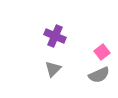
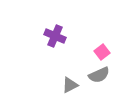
gray triangle: moved 17 px right, 16 px down; rotated 18 degrees clockwise
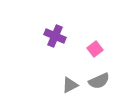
pink square: moved 7 px left, 3 px up
gray semicircle: moved 6 px down
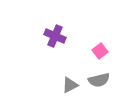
pink square: moved 5 px right, 2 px down
gray semicircle: moved 1 px up; rotated 10 degrees clockwise
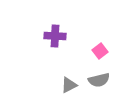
purple cross: rotated 20 degrees counterclockwise
gray triangle: moved 1 px left
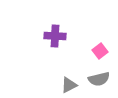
gray semicircle: moved 1 px up
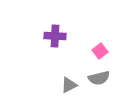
gray semicircle: moved 1 px up
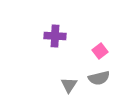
gray triangle: rotated 30 degrees counterclockwise
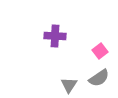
gray semicircle: rotated 20 degrees counterclockwise
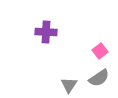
purple cross: moved 9 px left, 4 px up
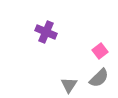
purple cross: rotated 20 degrees clockwise
gray semicircle: rotated 10 degrees counterclockwise
